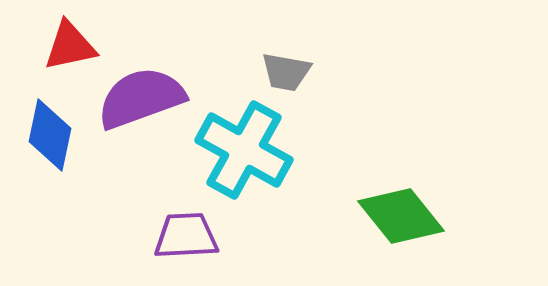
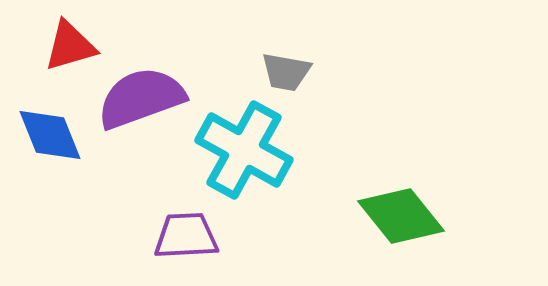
red triangle: rotated 4 degrees counterclockwise
blue diamond: rotated 34 degrees counterclockwise
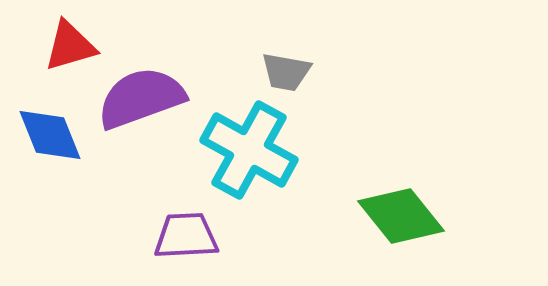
cyan cross: moved 5 px right
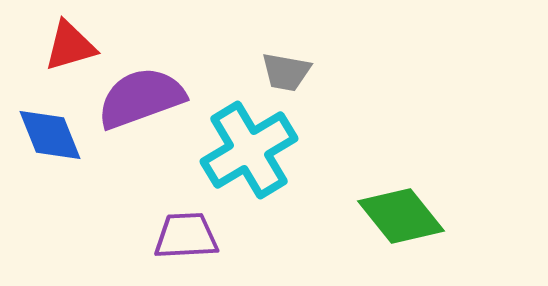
cyan cross: rotated 30 degrees clockwise
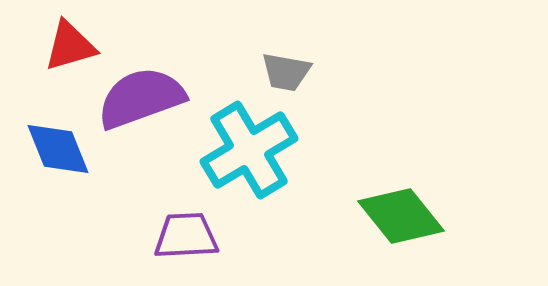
blue diamond: moved 8 px right, 14 px down
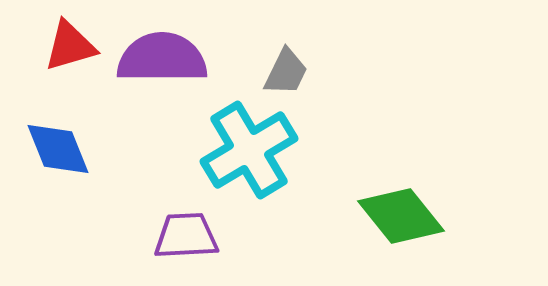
gray trapezoid: rotated 74 degrees counterclockwise
purple semicircle: moved 21 px right, 40 px up; rotated 20 degrees clockwise
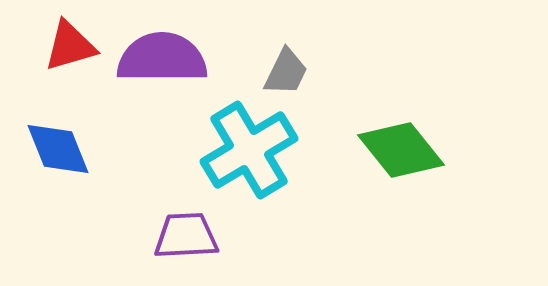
green diamond: moved 66 px up
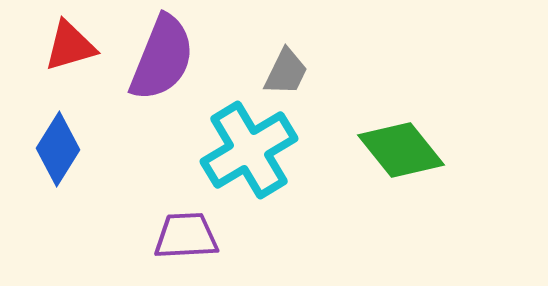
purple semicircle: rotated 112 degrees clockwise
blue diamond: rotated 54 degrees clockwise
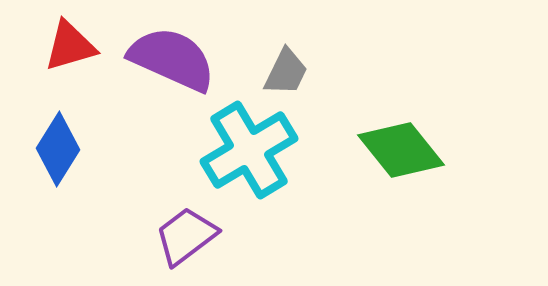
purple semicircle: moved 10 px right, 1 px down; rotated 88 degrees counterclockwise
purple trapezoid: rotated 34 degrees counterclockwise
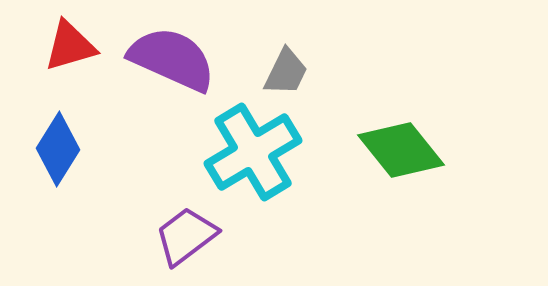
cyan cross: moved 4 px right, 2 px down
